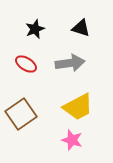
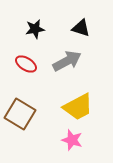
black star: rotated 12 degrees clockwise
gray arrow: moved 3 px left, 2 px up; rotated 20 degrees counterclockwise
brown square: moved 1 px left; rotated 24 degrees counterclockwise
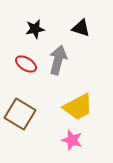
gray arrow: moved 9 px left, 1 px up; rotated 48 degrees counterclockwise
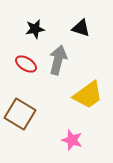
yellow trapezoid: moved 10 px right, 12 px up; rotated 8 degrees counterclockwise
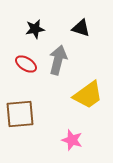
brown square: rotated 36 degrees counterclockwise
